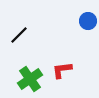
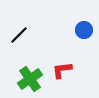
blue circle: moved 4 px left, 9 px down
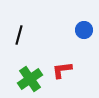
black line: rotated 30 degrees counterclockwise
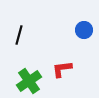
red L-shape: moved 1 px up
green cross: moved 1 px left, 2 px down
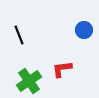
black line: rotated 36 degrees counterclockwise
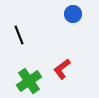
blue circle: moved 11 px left, 16 px up
red L-shape: rotated 30 degrees counterclockwise
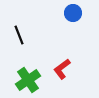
blue circle: moved 1 px up
green cross: moved 1 px left, 1 px up
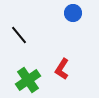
black line: rotated 18 degrees counterclockwise
red L-shape: rotated 20 degrees counterclockwise
